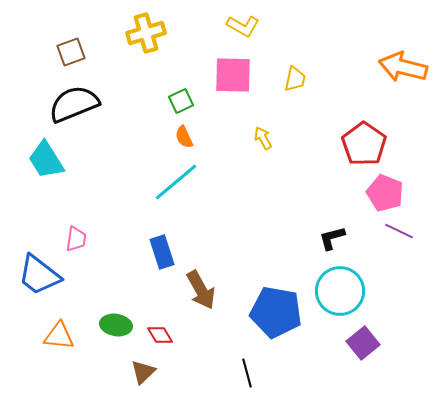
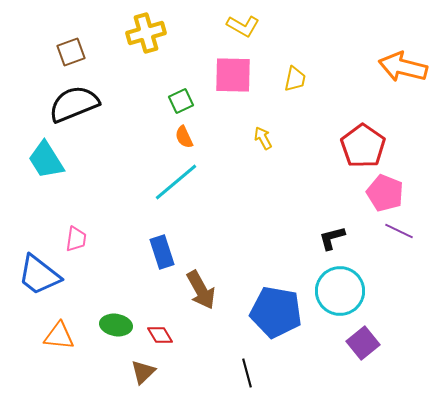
red pentagon: moved 1 px left, 2 px down
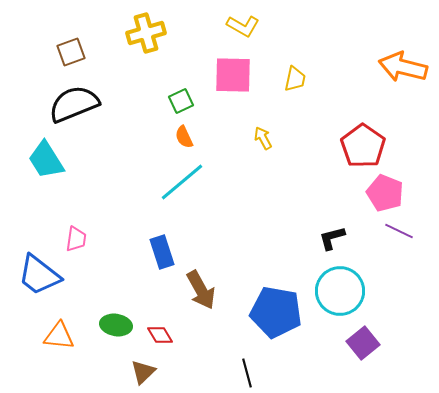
cyan line: moved 6 px right
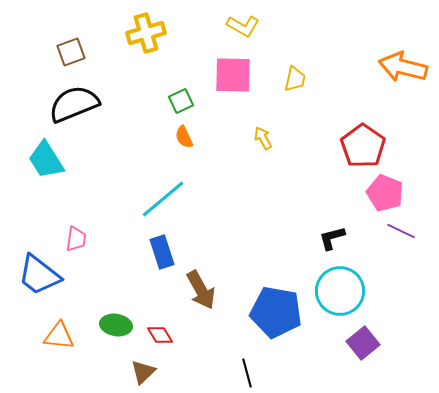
cyan line: moved 19 px left, 17 px down
purple line: moved 2 px right
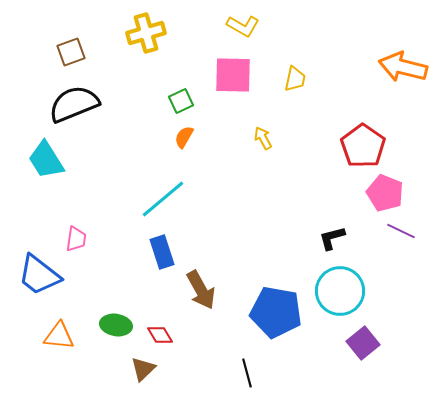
orange semicircle: rotated 55 degrees clockwise
brown triangle: moved 3 px up
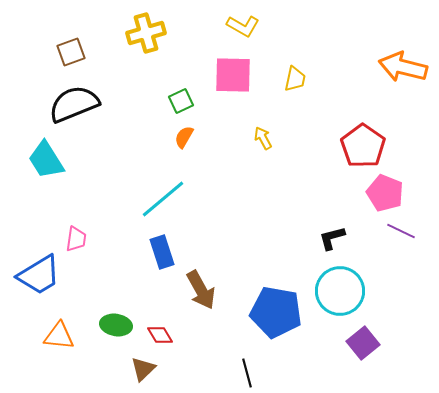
blue trapezoid: rotated 69 degrees counterclockwise
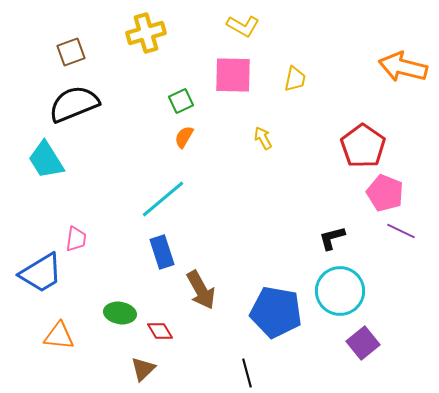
blue trapezoid: moved 2 px right, 2 px up
green ellipse: moved 4 px right, 12 px up
red diamond: moved 4 px up
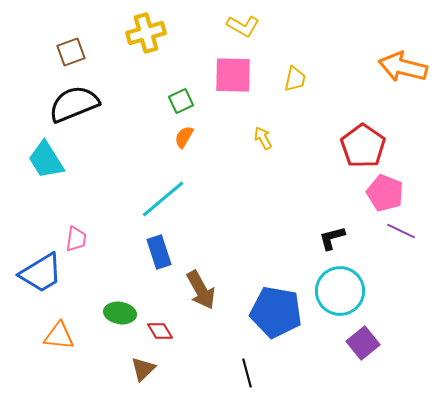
blue rectangle: moved 3 px left
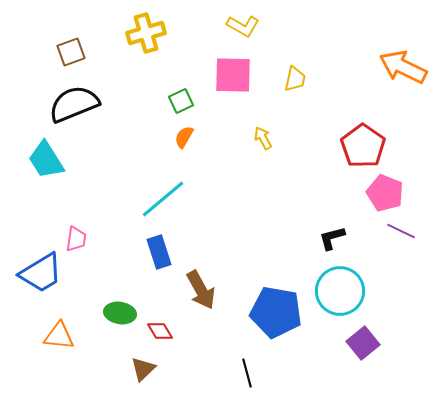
orange arrow: rotated 12 degrees clockwise
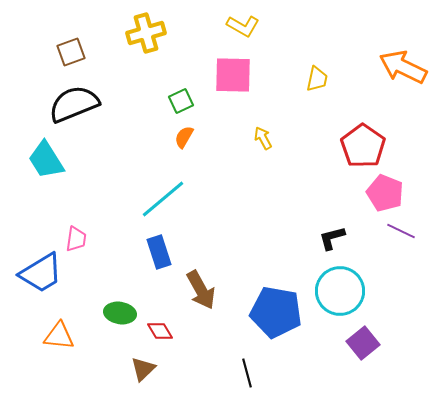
yellow trapezoid: moved 22 px right
